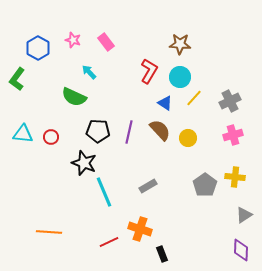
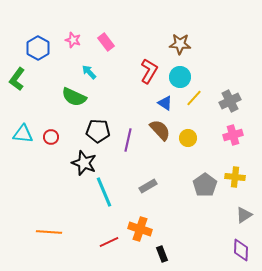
purple line: moved 1 px left, 8 px down
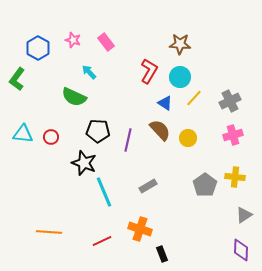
red line: moved 7 px left, 1 px up
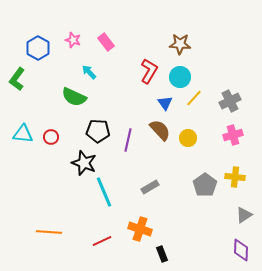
blue triangle: rotated 21 degrees clockwise
gray rectangle: moved 2 px right, 1 px down
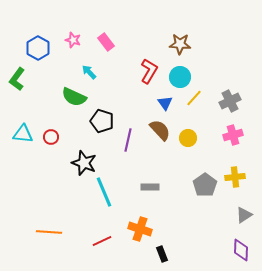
black pentagon: moved 4 px right, 10 px up; rotated 15 degrees clockwise
yellow cross: rotated 12 degrees counterclockwise
gray rectangle: rotated 30 degrees clockwise
